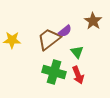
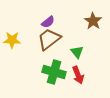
purple semicircle: moved 17 px left, 9 px up
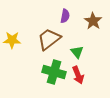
purple semicircle: moved 17 px right, 6 px up; rotated 40 degrees counterclockwise
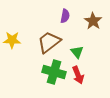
brown trapezoid: moved 3 px down
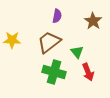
purple semicircle: moved 8 px left
red arrow: moved 10 px right, 3 px up
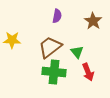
brown trapezoid: moved 1 px right, 5 px down
green cross: rotated 10 degrees counterclockwise
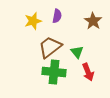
yellow star: moved 21 px right, 19 px up; rotated 18 degrees counterclockwise
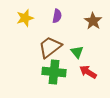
yellow star: moved 8 px left, 3 px up
red arrow: rotated 144 degrees clockwise
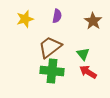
yellow star: moved 1 px down
green triangle: moved 6 px right, 2 px down
green cross: moved 2 px left, 1 px up
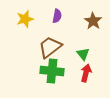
red arrow: moved 2 px left, 1 px down; rotated 72 degrees clockwise
